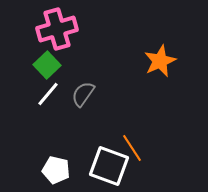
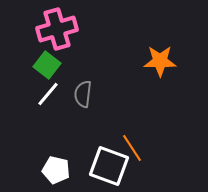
orange star: rotated 24 degrees clockwise
green square: rotated 8 degrees counterclockwise
gray semicircle: rotated 28 degrees counterclockwise
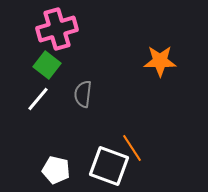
white line: moved 10 px left, 5 px down
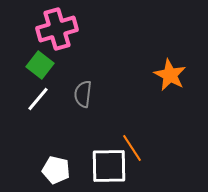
orange star: moved 10 px right, 14 px down; rotated 28 degrees clockwise
green square: moved 7 px left
white square: rotated 21 degrees counterclockwise
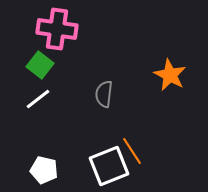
pink cross: rotated 24 degrees clockwise
gray semicircle: moved 21 px right
white line: rotated 12 degrees clockwise
orange line: moved 3 px down
white square: rotated 21 degrees counterclockwise
white pentagon: moved 12 px left
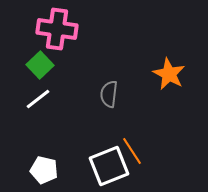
green square: rotated 8 degrees clockwise
orange star: moved 1 px left, 1 px up
gray semicircle: moved 5 px right
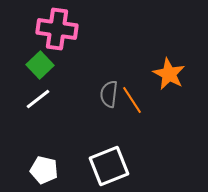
orange line: moved 51 px up
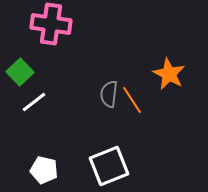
pink cross: moved 6 px left, 5 px up
green square: moved 20 px left, 7 px down
white line: moved 4 px left, 3 px down
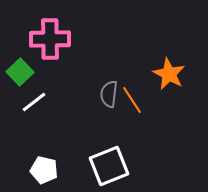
pink cross: moved 1 px left, 15 px down; rotated 9 degrees counterclockwise
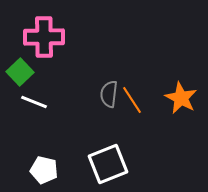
pink cross: moved 6 px left, 2 px up
orange star: moved 12 px right, 24 px down
white line: rotated 60 degrees clockwise
white square: moved 1 px left, 2 px up
